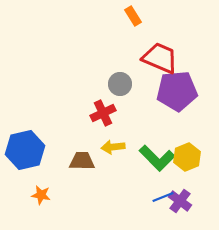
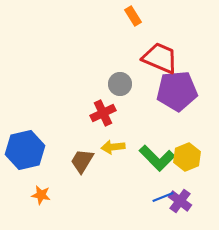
brown trapezoid: rotated 60 degrees counterclockwise
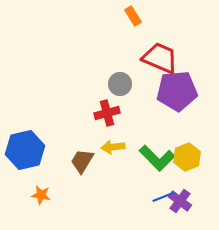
red cross: moved 4 px right; rotated 10 degrees clockwise
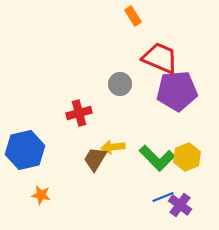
red cross: moved 28 px left
brown trapezoid: moved 13 px right, 2 px up
purple cross: moved 4 px down
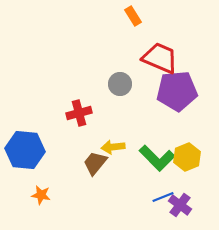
blue hexagon: rotated 18 degrees clockwise
brown trapezoid: moved 4 px down; rotated 8 degrees clockwise
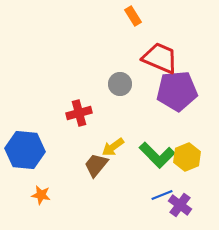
yellow arrow: rotated 30 degrees counterclockwise
green L-shape: moved 3 px up
brown trapezoid: moved 1 px right, 2 px down
blue line: moved 1 px left, 2 px up
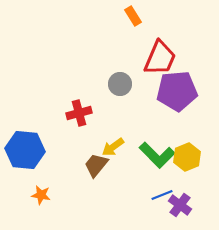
red trapezoid: rotated 90 degrees clockwise
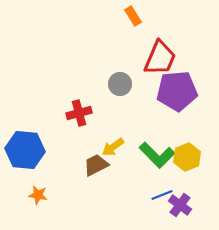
brown trapezoid: rotated 24 degrees clockwise
orange star: moved 3 px left
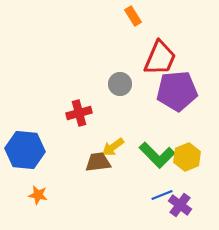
brown trapezoid: moved 2 px right, 3 px up; rotated 20 degrees clockwise
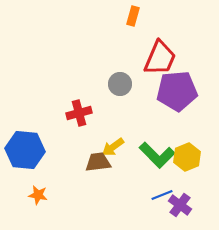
orange rectangle: rotated 48 degrees clockwise
